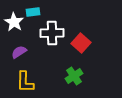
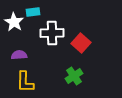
purple semicircle: moved 3 px down; rotated 28 degrees clockwise
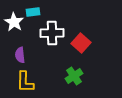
purple semicircle: moved 1 px right; rotated 91 degrees counterclockwise
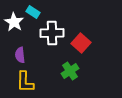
cyan rectangle: rotated 40 degrees clockwise
green cross: moved 4 px left, 5 px up
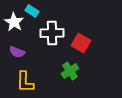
cyan rectangle: moved 1 px left, 1 px up
red square: rotated 12 degrees counterclockwise
purple semicircle: moved 3 px left, 3 px up; rotated 63 degrees counterclockwise
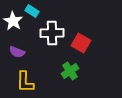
white star: moved 1 px left, 1 px up
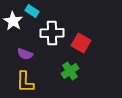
purple semicircle: moved 8 px right, 2 px down
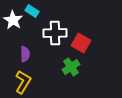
white star: moved 1 px up
white cross: moved 3 px right
purple semicircle: rotated 112 degrees counterclockwise
green cross: moved 1 px right, 4 px up
yellow L-shape: moved 2 px left; rotated 150 degrees counterclockwise
